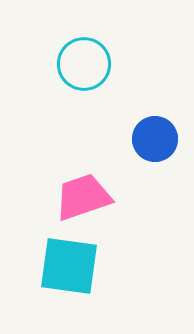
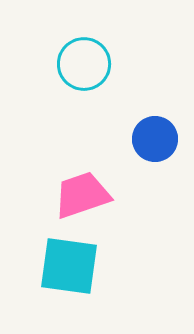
pink trapezoid: moved 1 px left, 2 px up
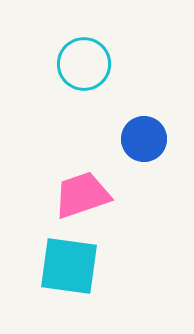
blue circle: moved 11 px left
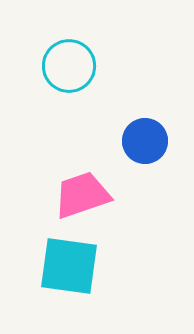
cyan circle: moved 15 px left, 2 px down
blue circle: moved 1 px right, 2 px down
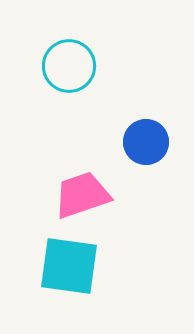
blue circle: moved 1 px right, 1 px down
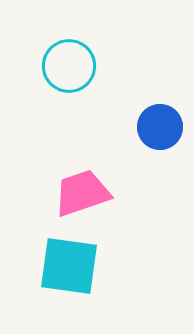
blue circle: moved 14 px right, 15 px up
pink trapezoid: moved 2 px up
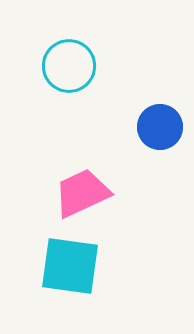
pink trapezoid: rotated 6 degrees counterclockwise
cyan square: moved 1 px right
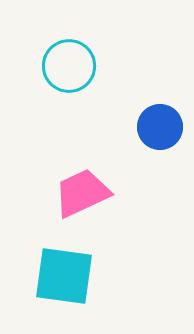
cyan square: moved 6 px left, 10 px down
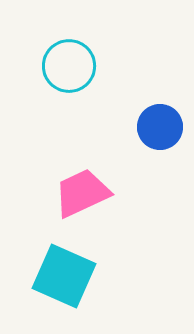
cyan square: rotated 16 degrees clockwise
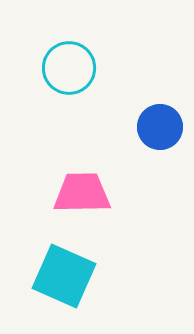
cyan circle: moved 2 px down
pink trapezoid: rotated 24 degrees clockwise
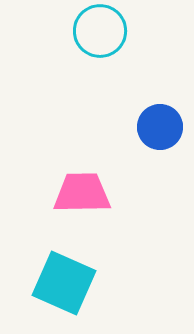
cyan circle: moved 31 px right, 37 px up
cyan square: moved 7 px down
